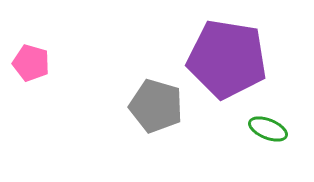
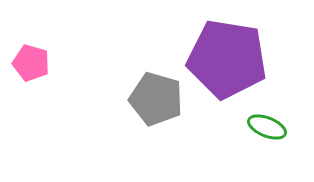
gray pentagon: moved 7 px up
green ellipse: moved 1 px left, 2 px up
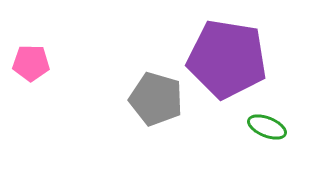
pink pentagon: rotated 15 degrees counterclockwise
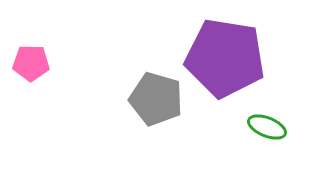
purple pentagon: moved 2 px left, 1 px up
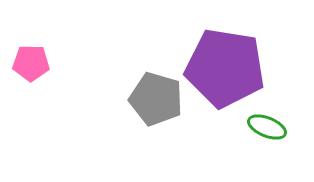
purple pentagon: moved 10 px down
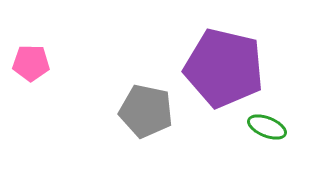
purple pentagon: moved 1 px left; rotated 4 degrees clockwise
gray pentagon: moved 10 px left, 12 px down; rotated 4 degrees counterclockwise
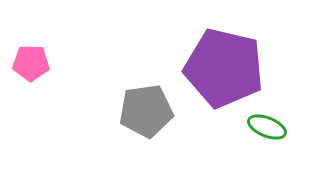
gray pentagon: rotated 20 degrees counterclockwise
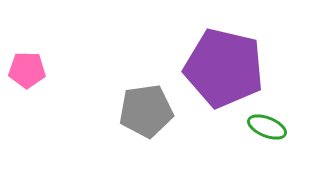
pink pentagon: moved 4 px left, 7 px down
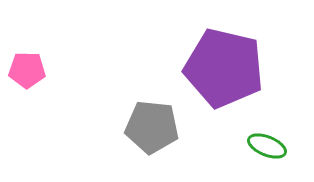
gray pentagon: moved 6 px right, 16 px down; rotated 14 degrees clockwise
green ellipse: moved 19 px down
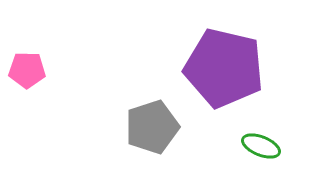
gray pentagon: rotated 24 degrees counterclockwise
green ellipse: moved 6 px left
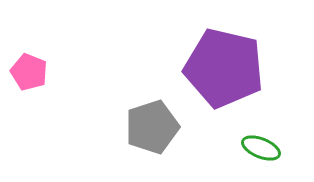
pink pentagon: moved 2 px right, 2 px down; rotated 21 degrees clockwise
green ellipse: moved 2 px down
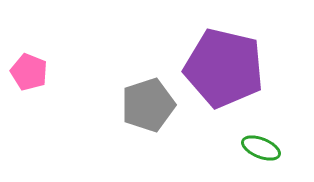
gray pentagon: moved 4 px left, 22 px up
